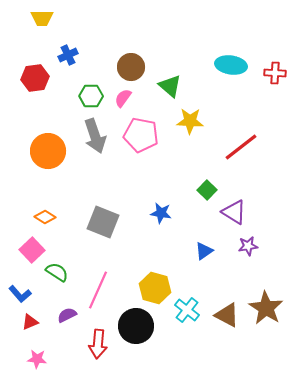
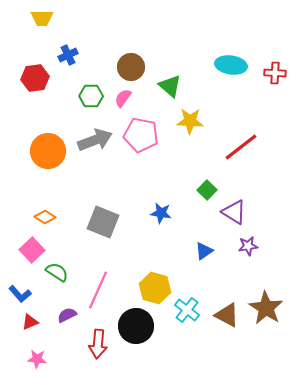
gray arrow: moved 4 px down; rotated 92 degrees counterclockwise
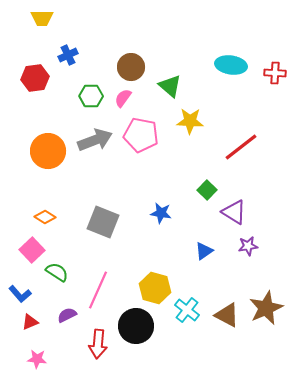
brown star: rotated 16 degrees clockwise
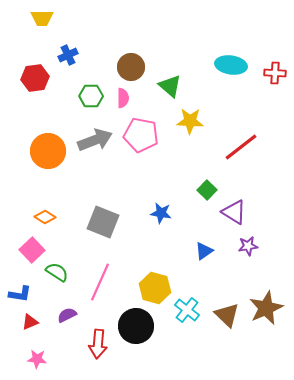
pink semicircle: rotated 144 degrees clockwise
pink line: moved 2 px right, 8 px up
blue L-shape: rotated 40 degrees counterclockwise
brown triangle: rotated 16 degrees clockwise
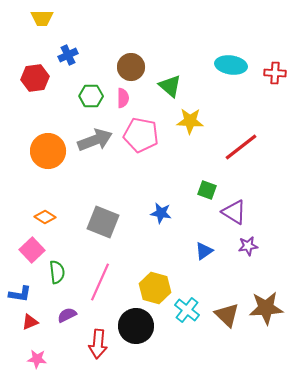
green square: rotated 24 degrees counterclockwise
green semicircle: rotated 50 degrees clockwise
brown star: rotated 20 degrees clockwise
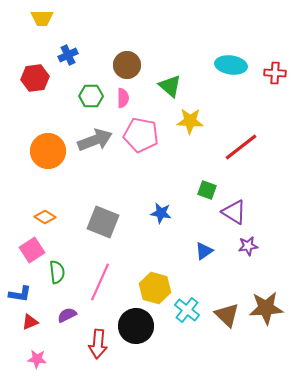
brown circle: moved 4 px left, 2 px up
pink square: rotated 10 degrees clockwise
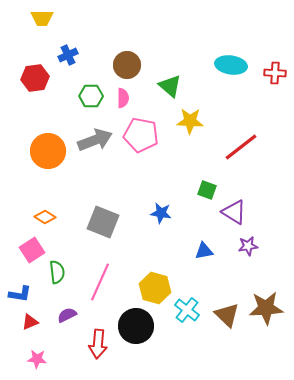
blue triangle: rotated 24 degrees clockwise
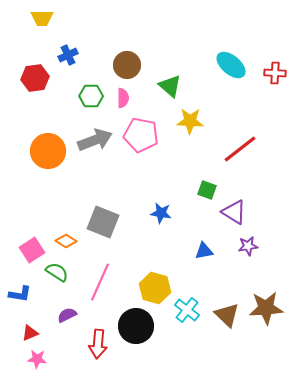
cyan ellipse: rotated 32 degrees clockwise
red line: moved 1 px left, 2 px down
orange diamond: moved 21 px right, 24 px down
green semicircle: rotated 50 degrees counterclockwise
red triangle: moved 11 px down
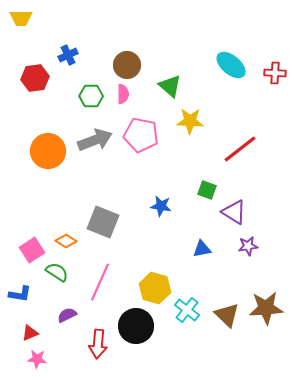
yellow trapezoid: moved 21 px left
pink semicircle: moved 4 px up
blue star: moved 7 px up
blue triangle: moved 2 px left, 2 px up
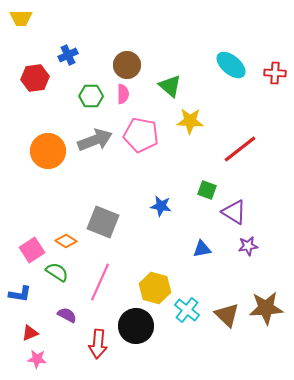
purple semicircle: rotated 54 degrees clockwise
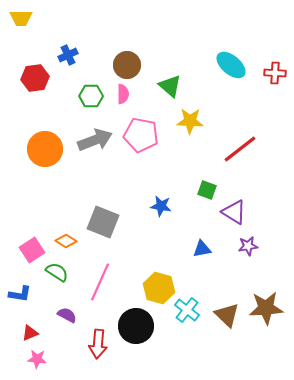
orange circle: moved 3 px left, 2 px up
yellow hexagon: moved 4 px right
